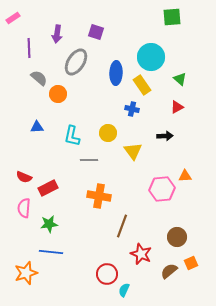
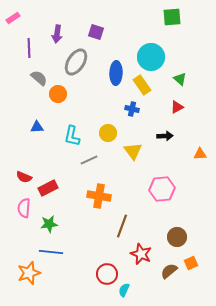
gray line: rotated 24 degrees counterclockwise
orange triangle: moved 15 px right, 22 px up
orange star: moved 3 px right
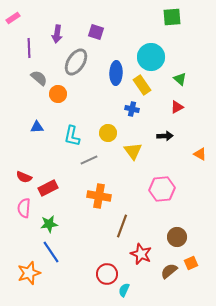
orange triangle: rotated 32 degrees clockwise
blue line: rotated 50 degrees clockwise
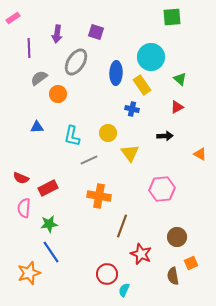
gray semicircle: rotated 78 degrees counterclockwise
yellow triangle: moved 3 px left, 2 px down
red semicircle: moved 3 px left, 1 px down
brown semicircle: moved 4 px right, 5 px down; rotated 60 degrees counterclockwise
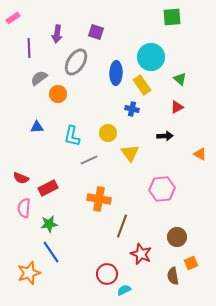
orange cross: moved 3 px down
cyan semicircle: rotated 40 degrees clockwise
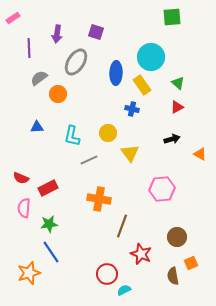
green triangle: moved 2 px left, 4 px down
black arrow: moved 7 px right, 3 px down; rotated 14 degrees counterclockwise
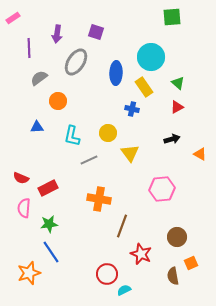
yellow rectangle: moved 2 px right, 2 px down
orange circle: moved 7 px down
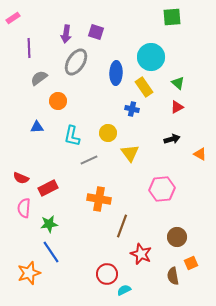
purple arrow: moved 9 px right
